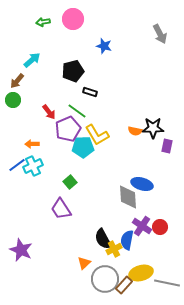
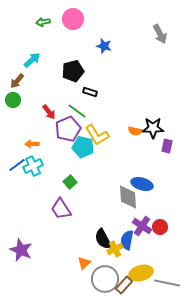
cyan pentagon: rotated 15 degrees clockwise
yellow cross: moved 1 px right
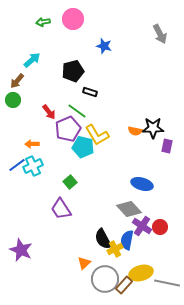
gray diamond: moved 1 px right, 12 px down; rotated 40 degrees counterclockwise
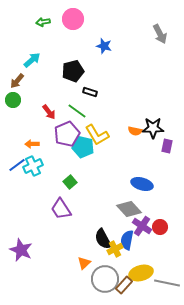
purple pentagon: moved 1 px left, 5 px down
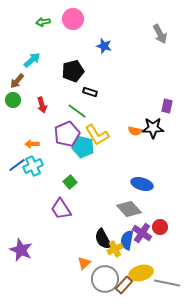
red arrow: moved 7 px left, 7 px up; rotated 21 degrees clockwise
purple rectangle: moved 40 px up
purple cross: moved 7 px down
